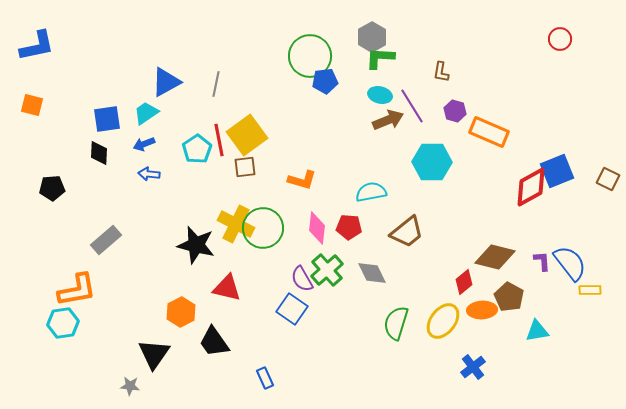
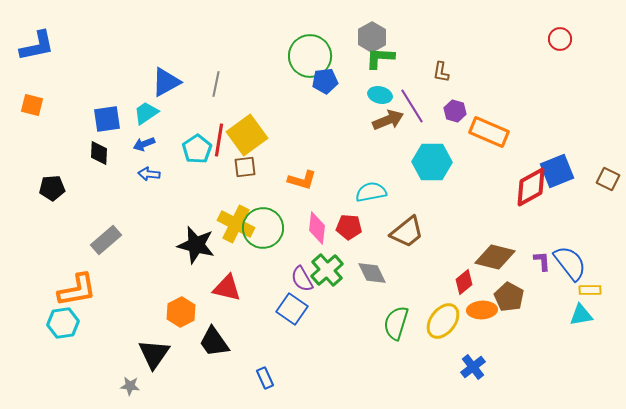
red line at (219, 140): rotated 20 degrees clockwise
cyan triangle at (537, 331): moved 44 px right, 16 px up
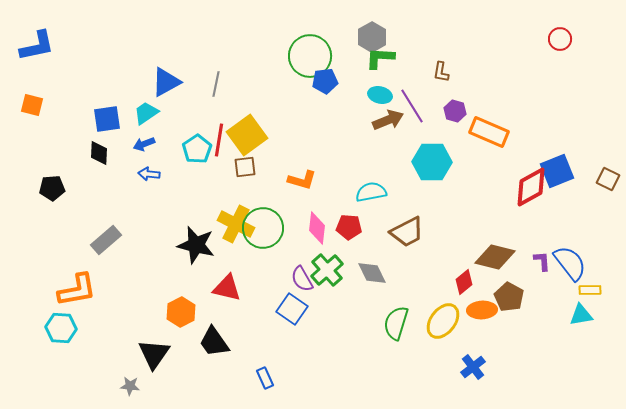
brown trapezoid at (407, 232): rotated 12 degrees clockwise
cyan hexagon at (63, 323): moved 2 px left, 5 px down; rotated 12 degrees clockwise
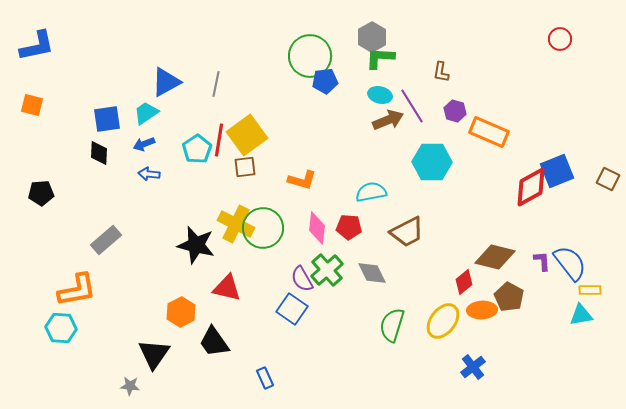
black pentagon at (52, 188): moved 11 px left, 5 px down
green semicircle at (396, 323): moved 4 px left, 2 px down
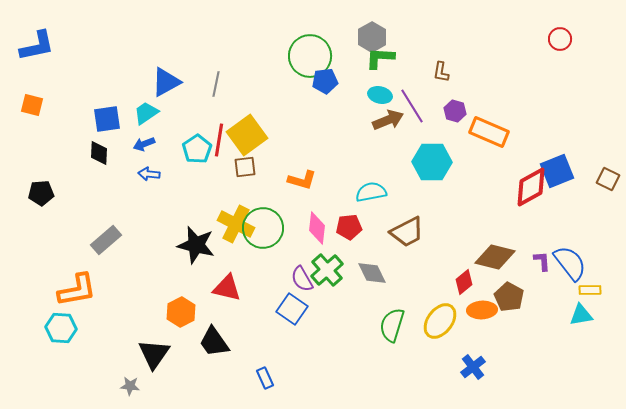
red pentagon at (349, 227): rotated 10 degrees counterclockwise
yellow ellipse at (443, 321): moved 3 px left
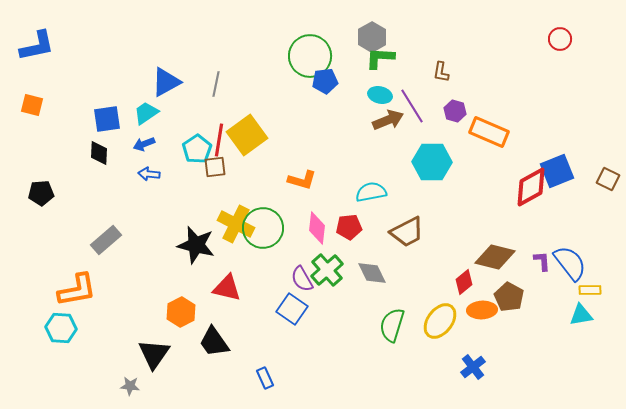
brown square at (245, 167): moved 30 px left
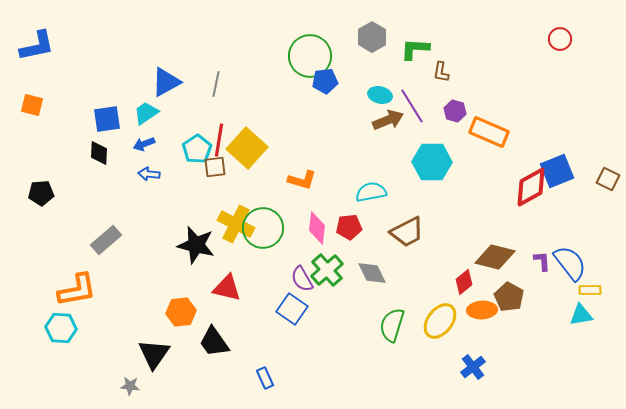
green L-shape at (380, 58): moved 35 px right, 9 px up
yellow square at (247, 135): moved 13 px down; rotated 12 degrees counterclockwise
orange hexagon at (181, 312): rotated 20 degrees clockwise
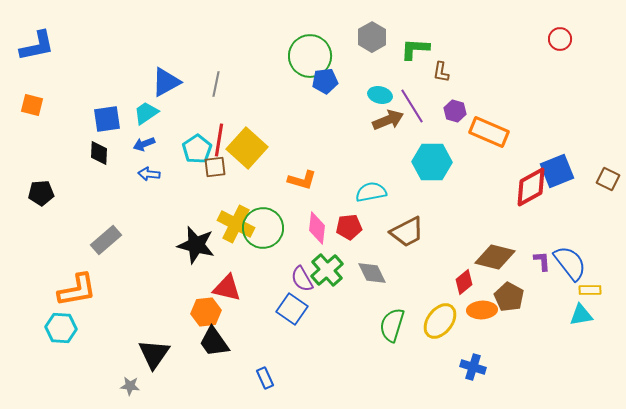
orange hexagon at (181, 312): moved 25 px right
blue cross at (473, 367): rotated 35 degrees counterclockwise
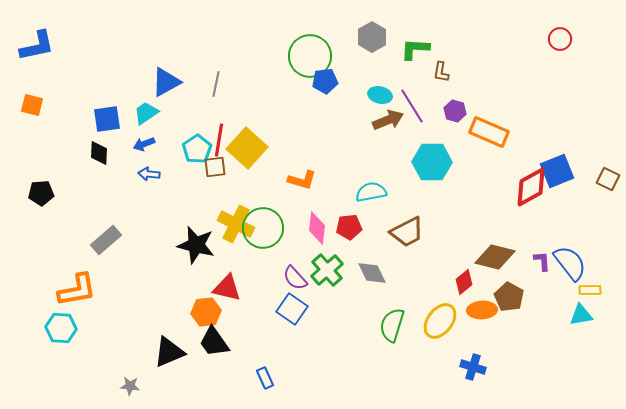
purple semicircle at (302, 279): moved 7 px left, 1 px up; rotated 12 degrees counterclockwise
black triangle at (154, 354): moved 15 px right, 2 px up; rotated 32 degrees clockwise
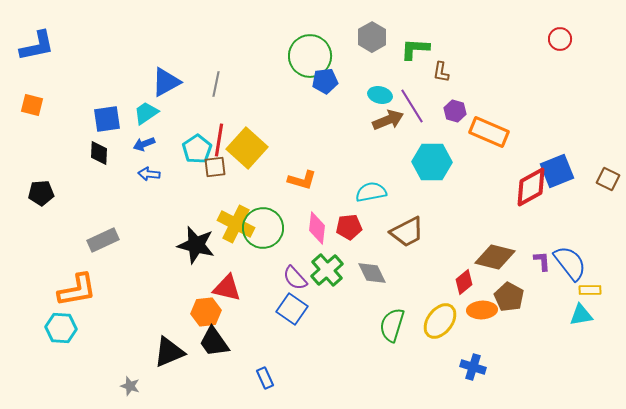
gray rectangle at (106, 240): moved 3 px left; rotated 16 degrees clockwise
gray star at (130, 386): rotated 12 degrees clockwise
